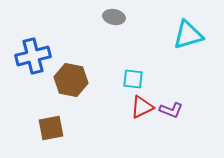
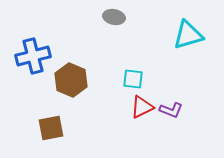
brown hexagon: rotated 12 degrees clockwise
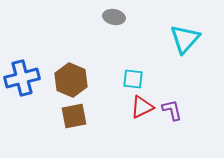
cyan triangle: moved 3 px left, 4 px down; rotated 32 degrees counterclockwise
blue cross: moved 11 px left, 22 px down
purple L-shape: moved 1 px right; rotated 125 degrees counterclockwise
brown square: moved 23 px right, 12 px up
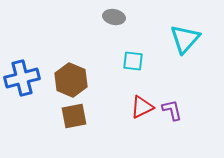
cyan square: moved 18 px up
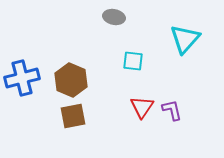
red triangle: rotated 30 degrees counterclockwise
brown square: moved 1 px left
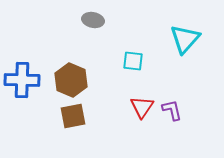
gray ellipse: moved 21 px left, 3 px down
blue cross: moved 2 px down; rotated 16 degrees clockwise
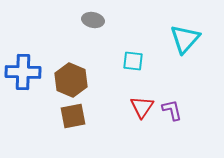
blue cross: moved 1 px right, 8 px up
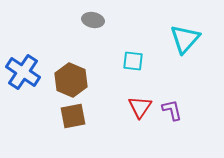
blue cross: rotated 32 degrees clockwise
red triangle: moved 2 px left
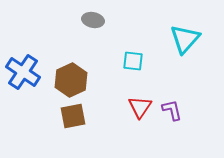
brown hexagon: rotated 12 degrees clockwise
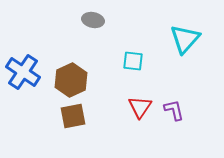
purple L-shape: moved 2 px right
